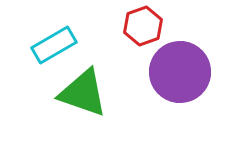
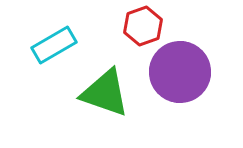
green triangle: moved 22 px right
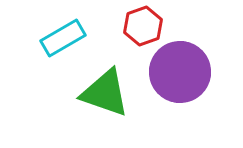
cyan rectangle: moved 9 px right, 7 px up
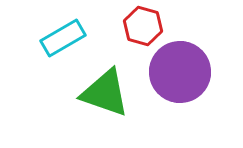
red hexagon: rotated 24 degrees counterclockwise
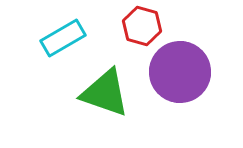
red hexagon: moved 1 px left
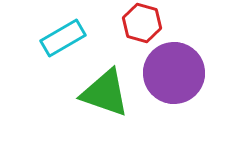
red hexagon: moved 3 px up
purple circle: moved 6 px left, 1 px down
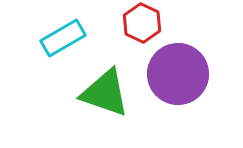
red hexagon: rotated 9 degrees clockwise
purple circle: moved 4 px right, 1 px down
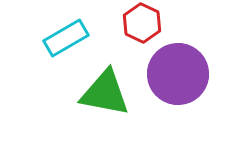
cyan rectangle: moved 3 px right
green triangle: rotated 8 degrees counterclockwise
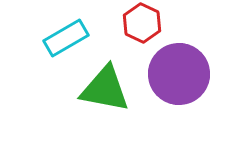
purple circle: moved 1 px right
green triangle: moved 4 px up
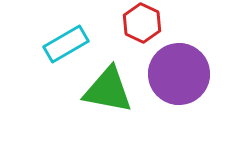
cyan rectangle: moved 6 px down
green triangle: moved 3 px right, 1 px down
